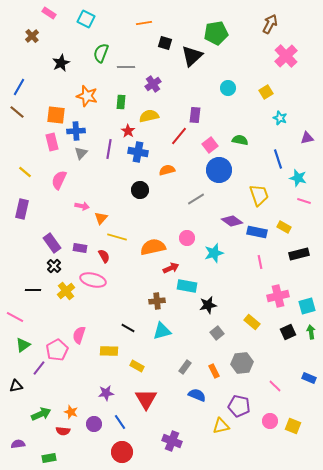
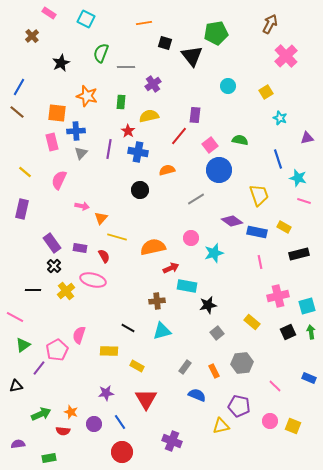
black triangle at (192, 56): rotated 25 degrees counterclockwise
cyan circle at (228, 88): moved 2 px up
orange square at (56, 115): moved 1 px right, 2 px up
pink circle at (187, 238): moved 4 px right
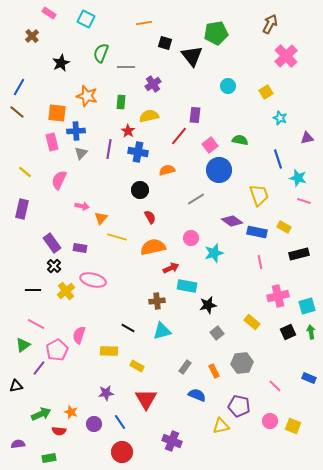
red semicircle at (104, 256): moved 46 px right, 39 px up
pink line at (15, 317): moved 21 px right, 7 px down
red semicircle at (63, 431): moved 4 px left
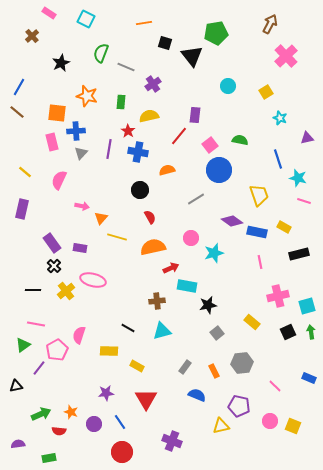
gray line at (126, 67): rotated 24 degrees clockwise
pink line at (36, 324): rotated 18 degrees counterclockwise
